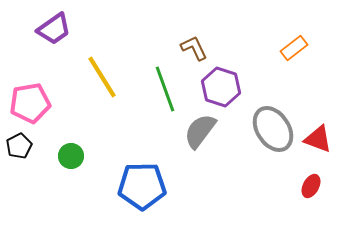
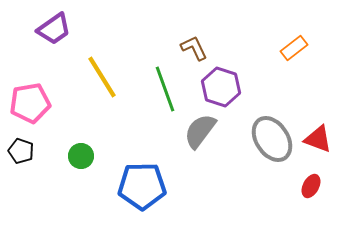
gray ellipse: moved 1 px left, 10 px down
black pentagon: moved 2 px right, 5 px down; rotated 25 degrees counterclockwise
green circle: moved 10 px right
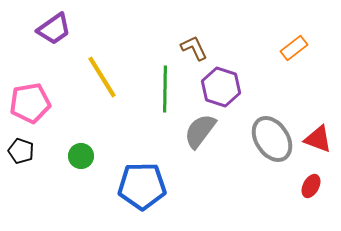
green line: rotated 21 degrees clockwise
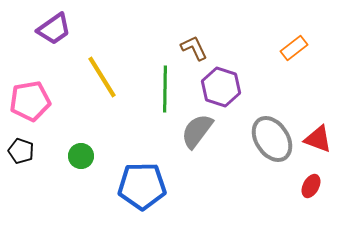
pink pentagon: moved 2 px up
gray semicircle: moved 3 px left
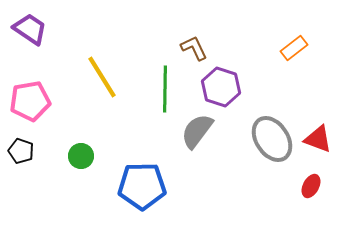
purple trapezoid: moved 24 px left; rotated 111 degrees counterclockwise
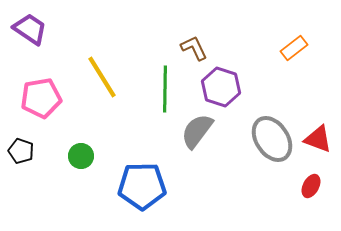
pink pentagon: moved 11 px right, 3 px up
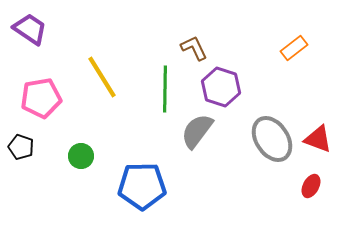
black pentagon: moved 4 px up
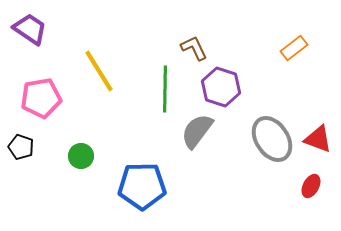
yellow line: moved 3 px left, 6 px up
